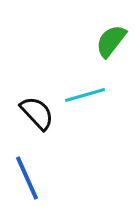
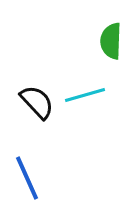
green semicircle: rotated 36 degrees counterclockwise
black semicircle: moved 11 px up
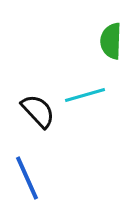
black semicircle: moved 1 px right, 9 px down
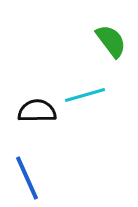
green semicircle: rotated 141 degrees clockwise
black semicircle: moved 1 px left; rotated 48 degrees counterclockwise
